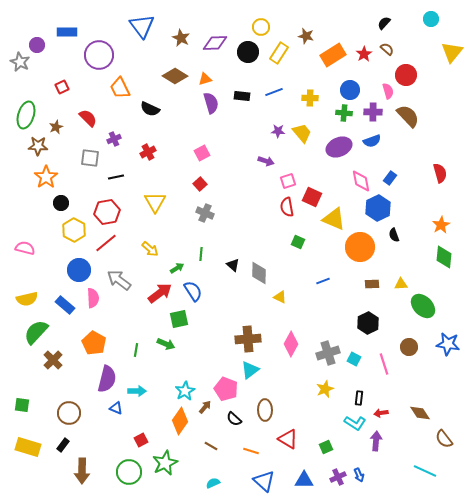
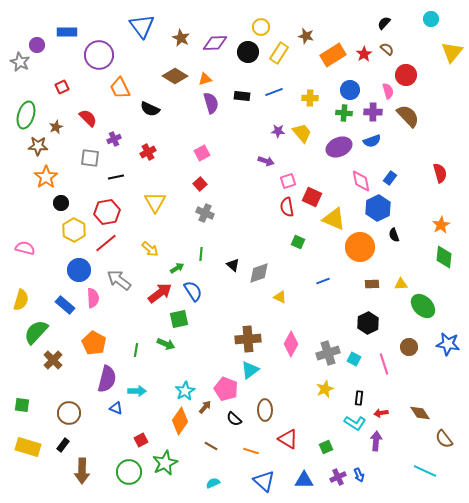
gray diamond at (259, 273): rotated 70 degrees clockwise
yellow semicircle at (27, 299): moved 6 px left, 1 px down; rotated 60 degrees counterclockwise
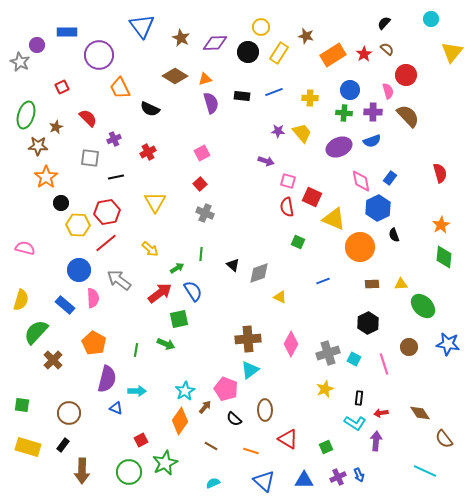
pink square at (288, 181): rotated 35 degrees clockwise
yellow hexagon at (74, 230): moved 4 px right, 5 px up; rotated 25 degrees counterclockwise
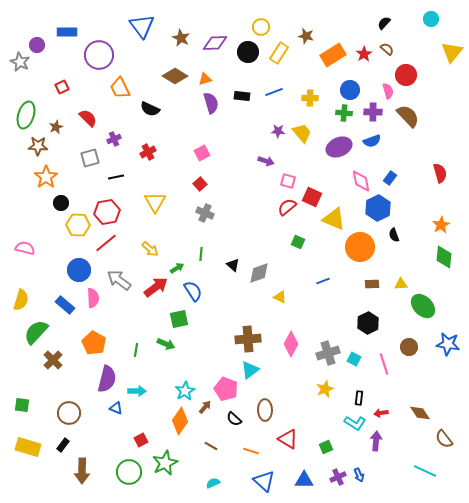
gray square at (90, 158): rotated 24 degrees counterclockwise
red semicircle at (287, 207): rotated 60 degrees clockwise
red arrow at (160, 293): moved 4 px left, 6 px up
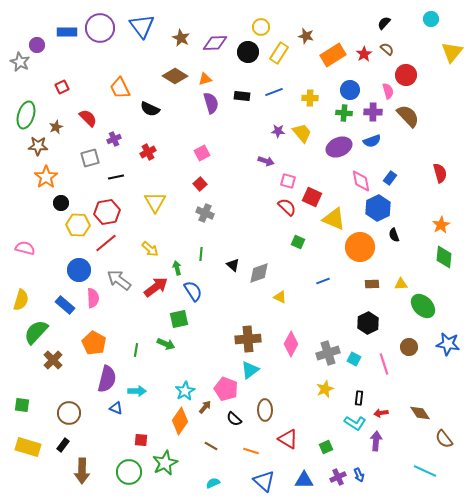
purple circle at (99, 55): moved 1 px right, 27 px up
red semicircle at (287, 207): rotated 84 degrees clockwise
green arrow at (177, 268): rotated 72 degrees counterclockwise
red square at (141, 440): rotated 32 degrees clockwise
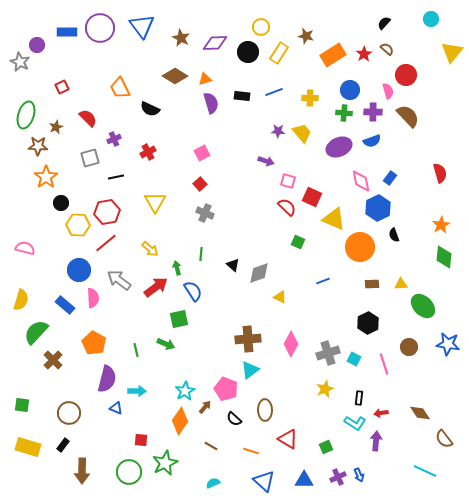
green line at (136, 350): rotated 24 degrees counterclockwise
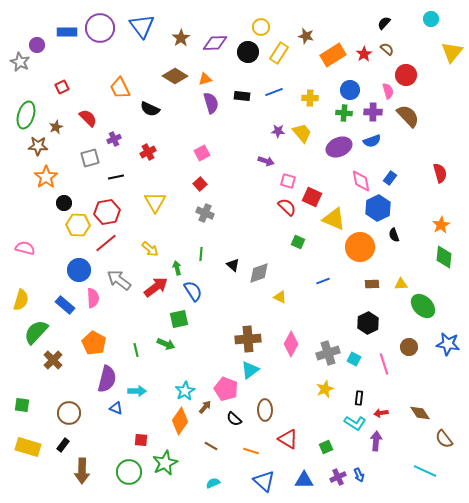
brown star at (181, 38): rotated 12 degrees clockwise
black circle at (61, 203): moved 3 px right
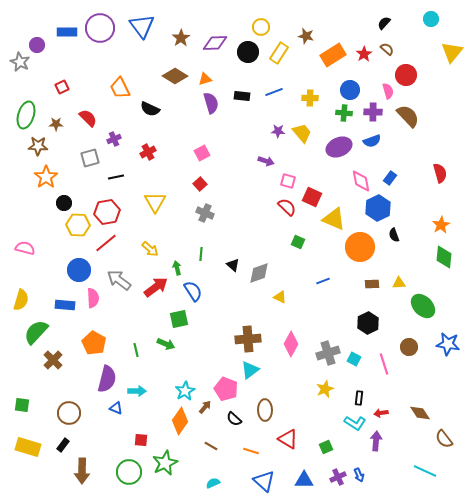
brown star at (56, 127): moved 3 px up; rotated 24 degrees clockwise
yellow triangle at (401, 284): moved 2 px left, 1 px up
blue rectangle at (65, 305): rotated 36 degrees counterclockwise
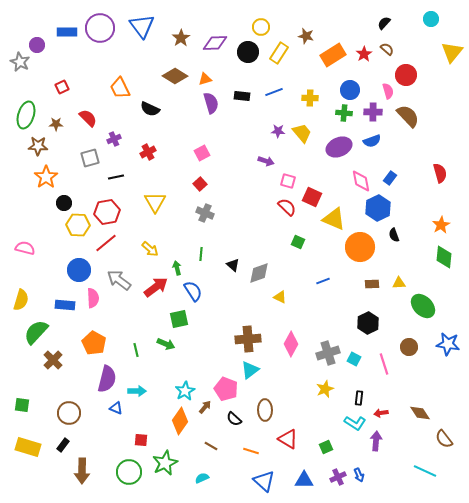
cyan semicircle at (213, 483): moved 11 px left, 5 px up
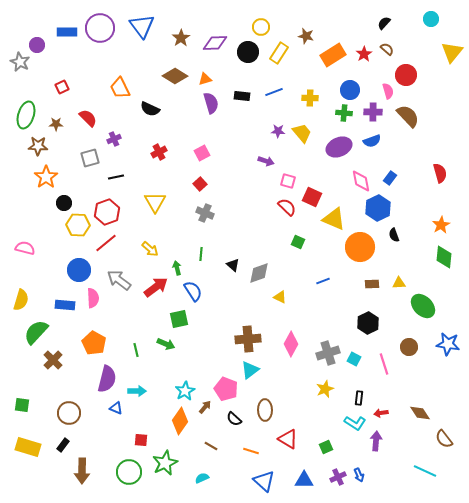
red cross at (148, 152): moved 11 px right
red hexagon at (107, 212): rotated 10 degrees counterclockwise
